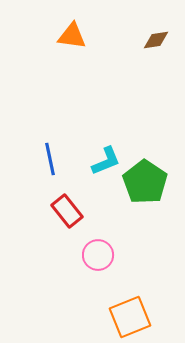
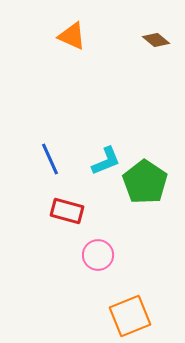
orange triangle: rotated 16 degrees clockwise
brown diamond: rotated 48 degrees clockwise
blue line: rotated 12 degrees counterclockwise
red rectangle: rotated 36 degrees counterclockwise
orange square: moved 1 px up
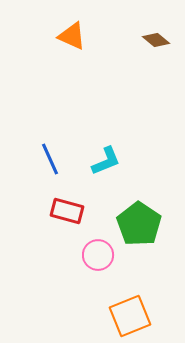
green pentagon: moved 6 px left, 42 px down
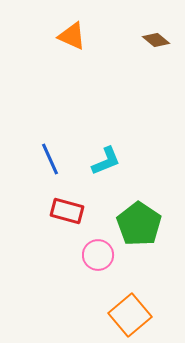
orange square: moved 1 px up; rotated 18 degrees counterclockwise
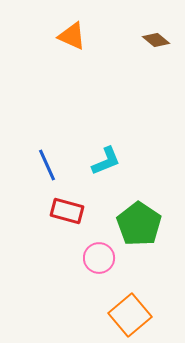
blue line: moved 3 px left, 6 px down
pink circle: moved 1 px right, 3 px down
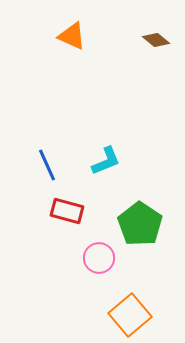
green pentagon: moved 1 px right
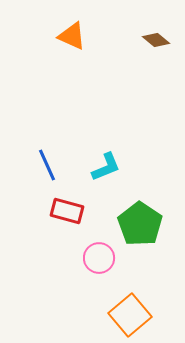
cyan L-shape: moved 6 px down
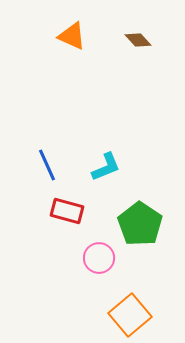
brown diamond: moved 18 px left; rotated 8 degrees clockwise
